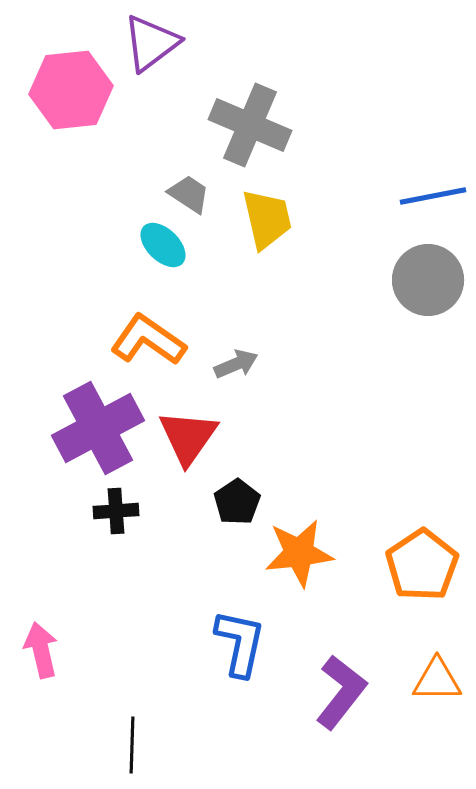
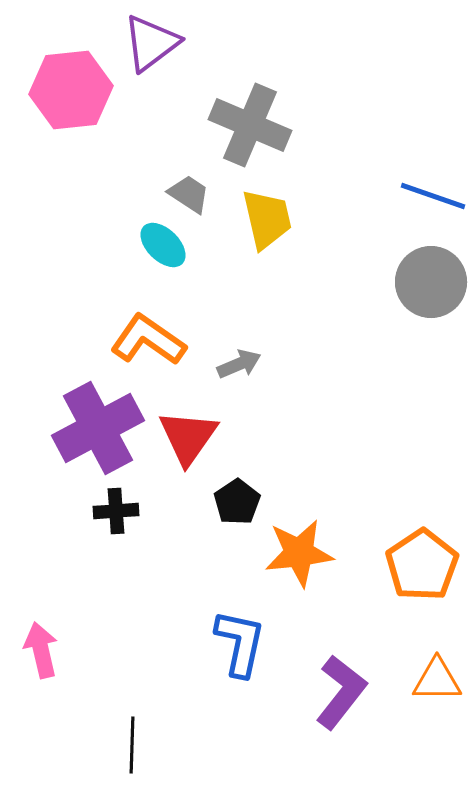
blue line: rotated 30 degrees clockwise
gray circle: moved 3 px right, 2 px down
gray arrow: moved 3 px right
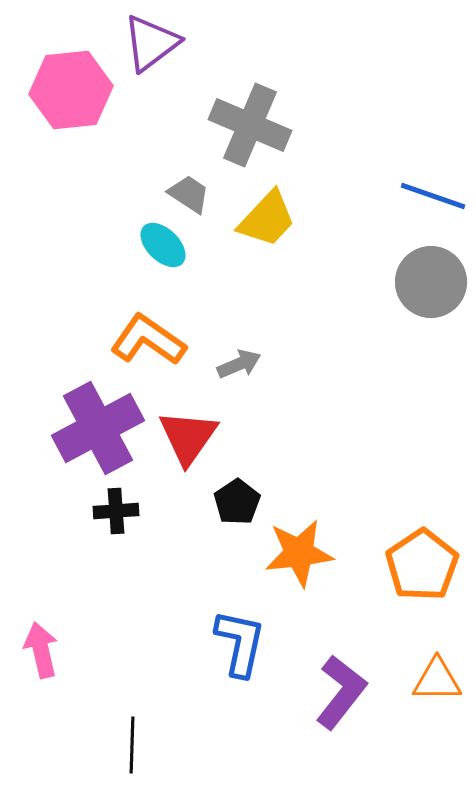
yellow trapezoid: rotated 56 degrees clockwise
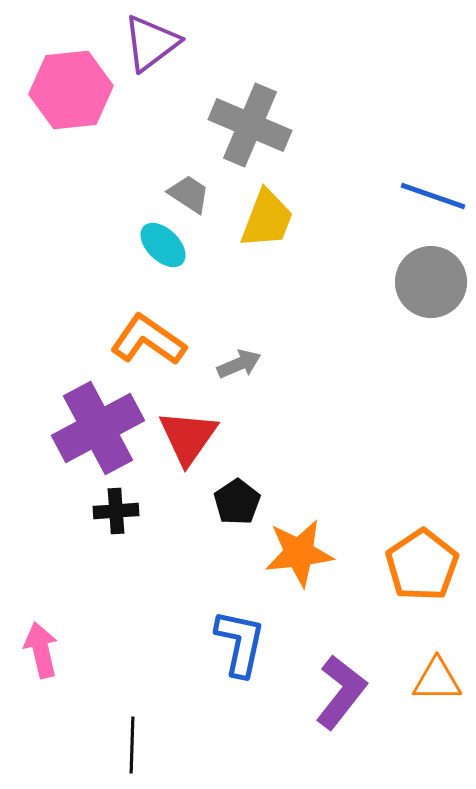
yellow trapezoid: rotated 22 degrees counterclockwise
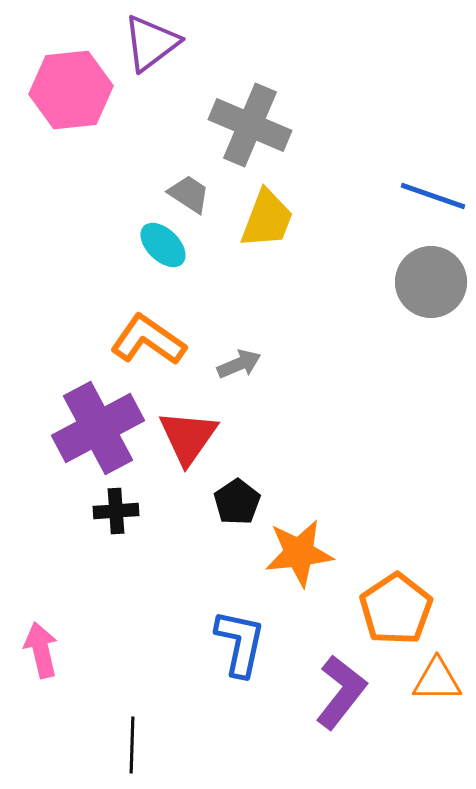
orange pentagon: moved 26 px left, 44 px down
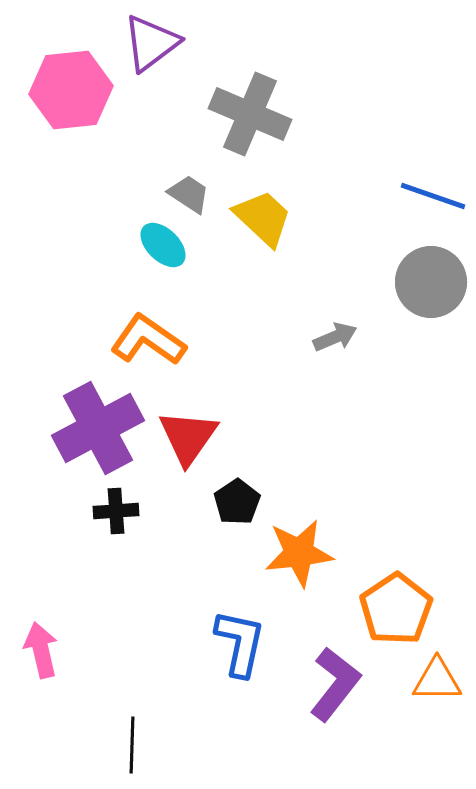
gray cross: moved 11 px up
yellow trapezoid: moved 4 px left, 1 px up; rotated 68 degrees counterclockwise
gray arrow: moved 96 px right, 27 px up
purple L-shape: moved 6 px left, 8 px up
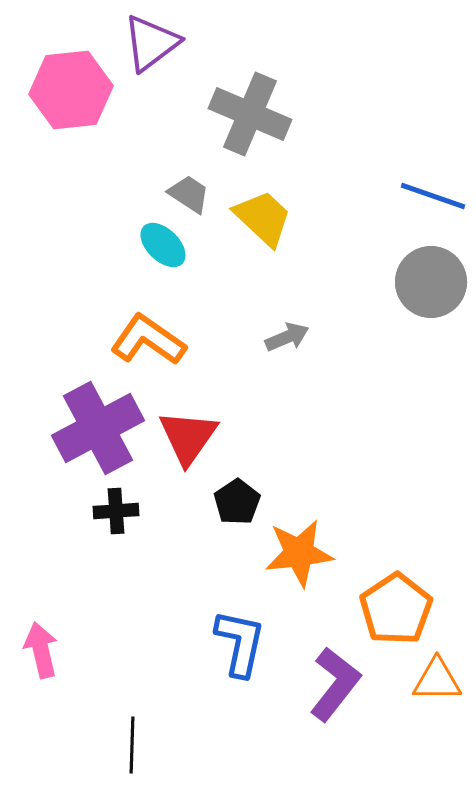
gray arrow: moved 48 px left
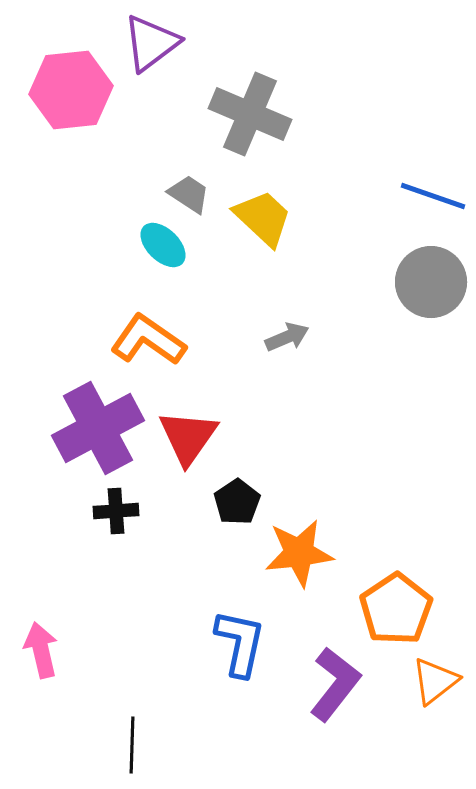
orange triangle: moved 2 px left, 1 px down; rotated 38 degrees counterclockwise
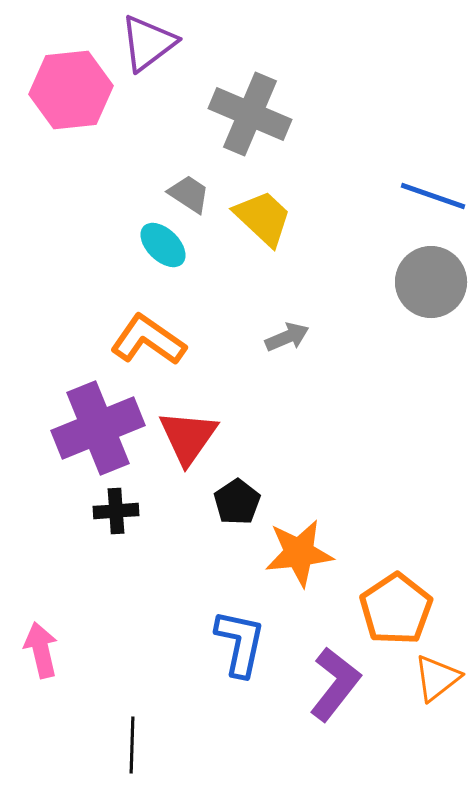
purple triangle: moved 3 px left
purple cross: rotated 6 degrees clockwise
orange triangle: moved 2 px right, 3 px up
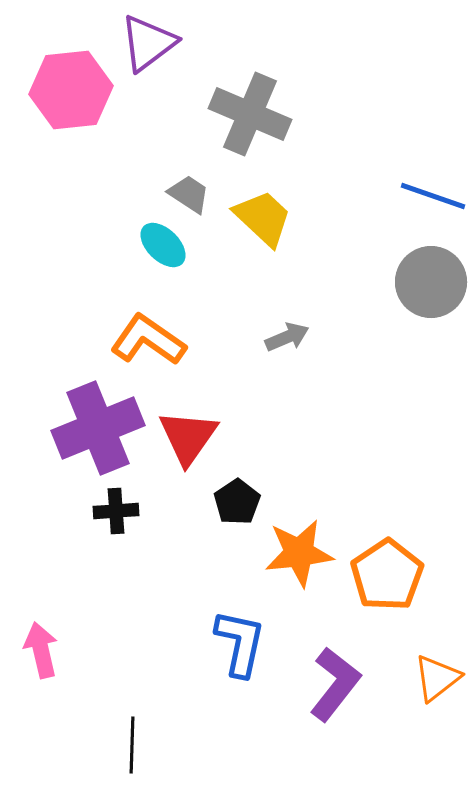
orange pentagon: moved 9 px left, 34 px up
